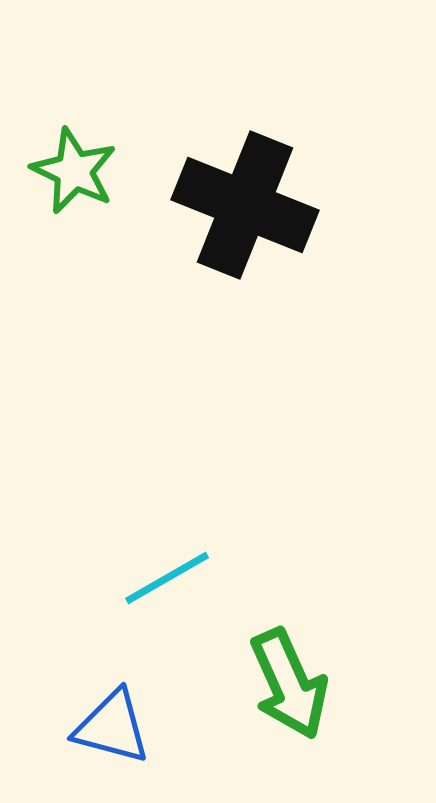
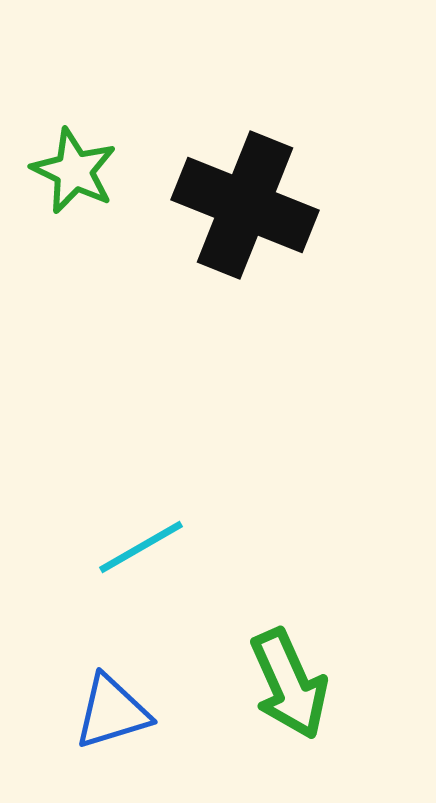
cyan line: moved 26 px left, 31 px up
blue triangle: moved 15 px up; rotated 32 degrees counterclockwise
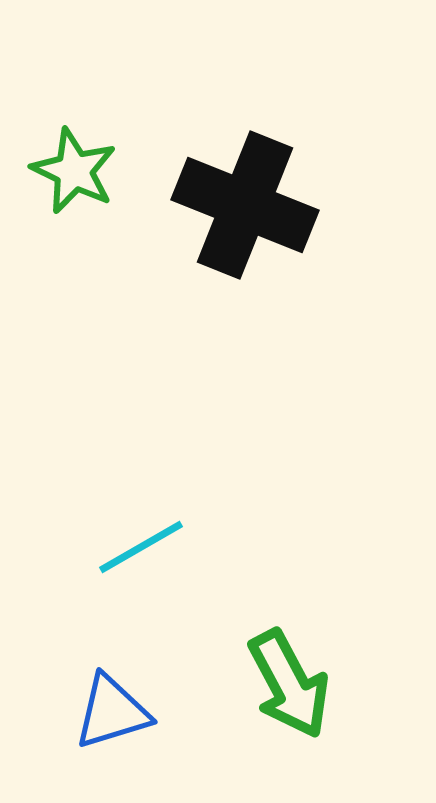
green arrow: rotated 4 degrees counterclockwise
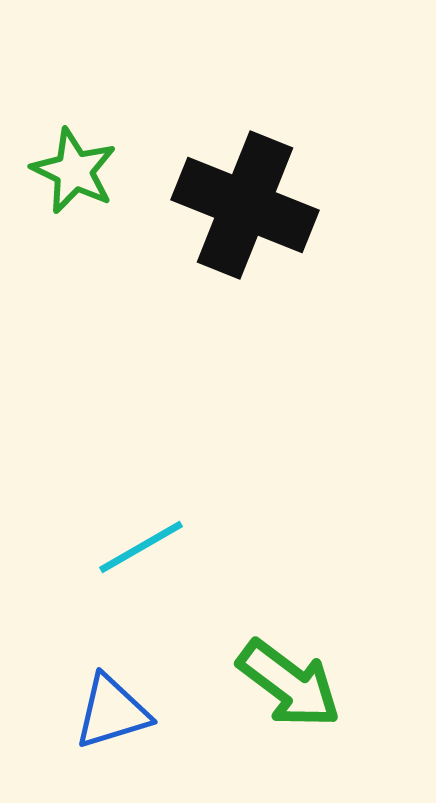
green arrow: rotated 25 degrees counterclockwise
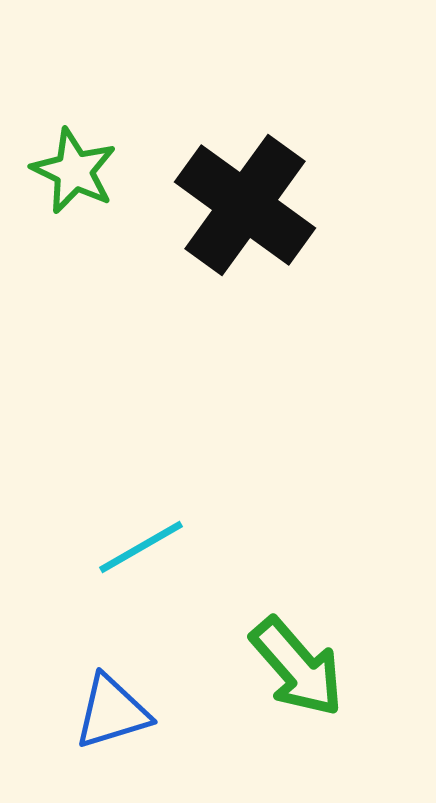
black cross: rotated 14 degrees clockwise
green arrow: moved 8 px right, 17 px up; rotated 12 degrees clockwise
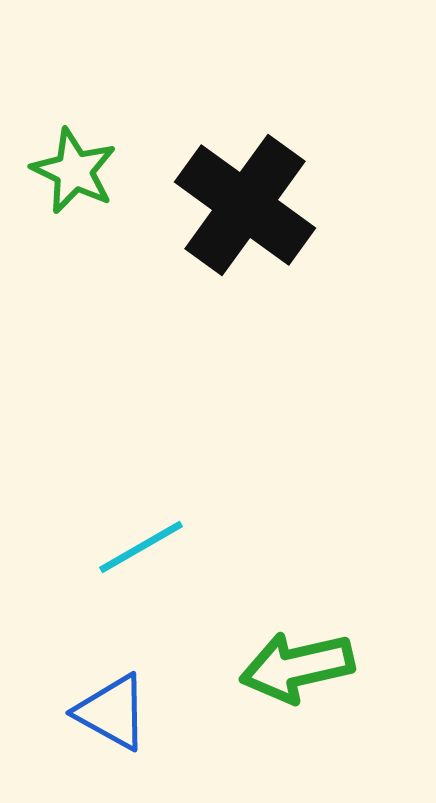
green arrow: rotated 118 degrees clockwise
blue triangle: rotated 46 degrees clockwise
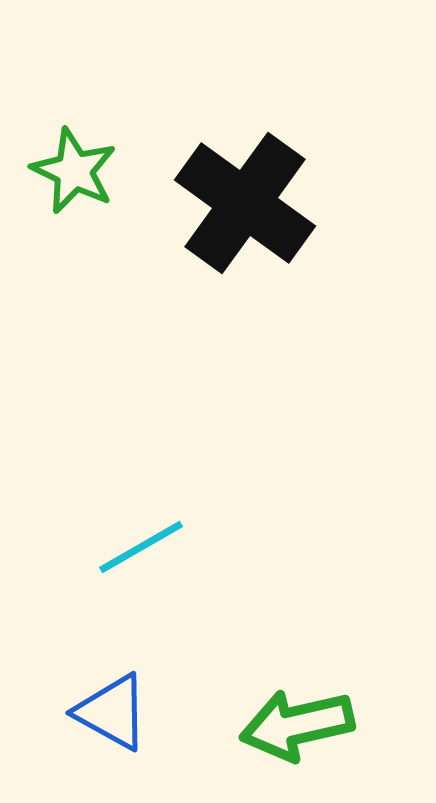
black cross: moved 2 px up
green arrow: moved 58 px down
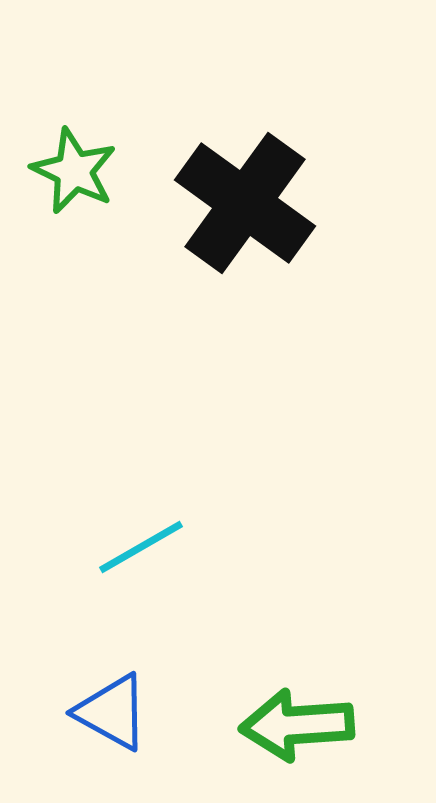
green arrow: rotated 9 degrees clockwise
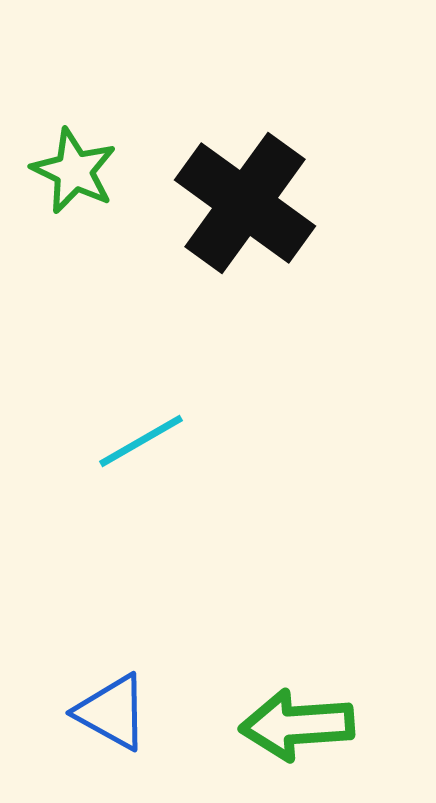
cyan line: moved 106 px up
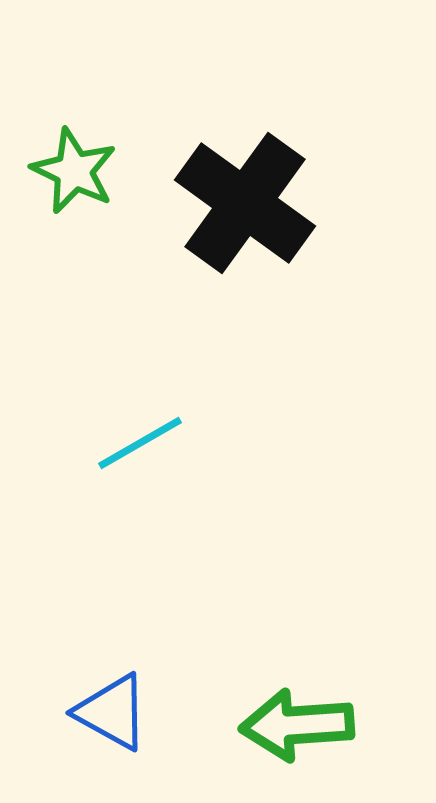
cyan line: moved 1 px left, 2 px down
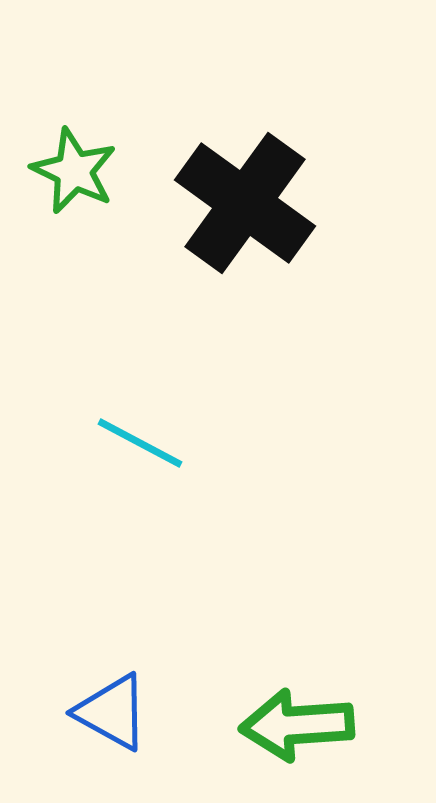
cyan line: rotated 58 degrees clockwise
